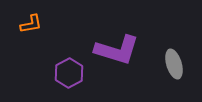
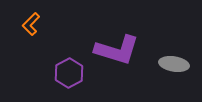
orange L-shape: rotated 145 degrees clockwise
gray ellipse: rotated 64 degrees counterclockwise
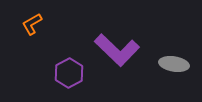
orange L-shape: moved 1 px right; rotated 15 degrees clockwise
purple L-shape: rotated 27 degrees clockwise
